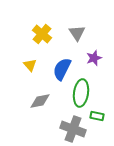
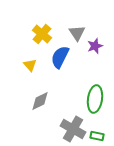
purple star: moved 1 px right, 12 px up
blue semicircle: moved 2 px left, 12 px up
green ellipse: moved 14 px right, 6 px down
gray diamond: rotated 15 degrees counterclockwise
green rectangle: moved 20 px down
gray cross: rotated 10 degrees clockwise
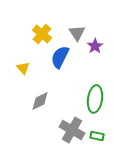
purple star: rotated 14 degrees counterclockwise
yellow triangle: moved 7 px left, 3 px down
gray cross: moved 1 px left, 1 px down
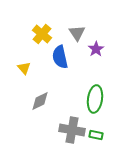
purple star: moved 1 px right, 3 px down
blue semicircle: rotated 40 degrees counterclockwise
yellow triangle: moved 1 px right
gray cross: rotated 20 degrees counterclockwise
green rectangle: moved 1 px left, 1 px up
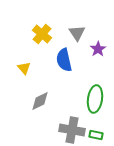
purple star: moved 2 px right
blue semicircle: moved 4 px right, 3 px down
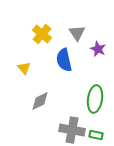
purple star: rotated 14 degrees counterclockwise
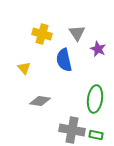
yellow cross: rotated 24 degrees counterclockwise
gray diamond: rotated 35 degrees clockwise
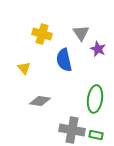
gray triangle: moved 4 px right
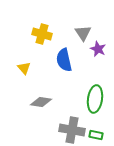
gray triangle: moved 2 px right
gray diamond: moved 1 px right, 1 px down
